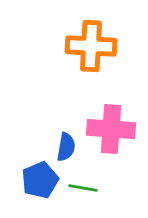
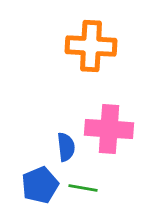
pink cross: moved 2 px left
blue semicircle: rotated 16 degrees counterclockwise
blue pentagon: moved 5 px down
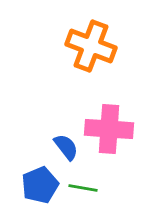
orange cross: rotated 18 degrees clockwise
blue semicircle: rotated 32 degrees counterclockwise
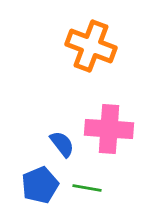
blue semicircle: moved 4 px left, 3 px up
green line: moved 4 px right
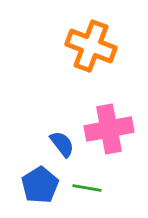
pink cross: rotated 15 degrees counterclockwise
blue pentagon: rotated 9 degrees counterclockwise
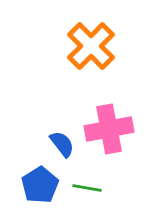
orange cross: rotated 24 degrees clockwise
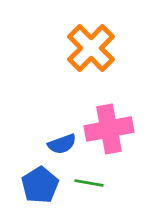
orange cross: moved 2 px down
blue semicircle: rotated 108 degrees clockwise
green line: moved 2 px right, 5 px up
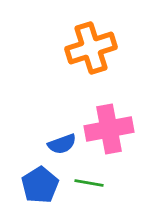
orange cross: rotated 27 degrees clockwise
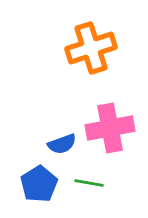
pink cross: moved 1 px right, 1 px up
blue pentagon: moved 1 px left, 1 px up
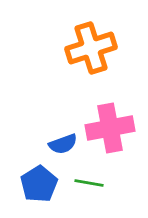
blue semicircle: moved 1 px right
